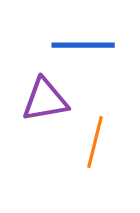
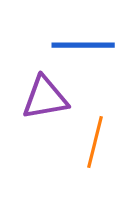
purple triangle: moved 2 px up
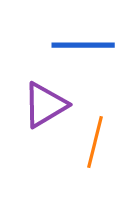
purple triangle: moved 7 px down; rotated 21 degrees counterclockwise
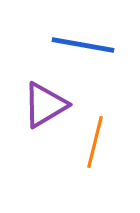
blue line: rotated 10 degrees clockwise
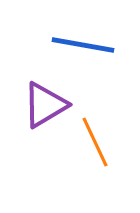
orange line: rotated 39 degrees counterclockwise
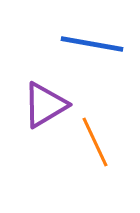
blue line: moved 9 px right, 1 px up
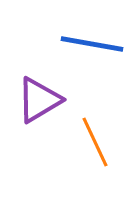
purple triangle: moved 6 px left, 5 px up
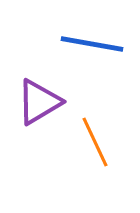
purple triangle: moved 2 px down
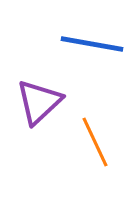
purple triangle: rotated 12 degrees counterclockwise
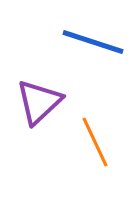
blue line: moved 1 px right, 2 px up; rotated 8 degrees clockwise
